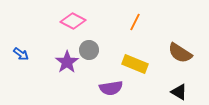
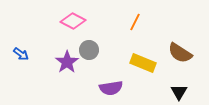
yellow rectangle: moved 8 px right, 1 px up
black triangle: rotated 30 degrees clockwise
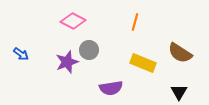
orange line: rotated 12 degrees counterclockwise
purple star: rotated 15 degrees clockwise
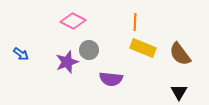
orange line: rotated 12 degrees counterclockwise
brown semicircle: moved 1 px down; rotated 20 degrees clockwise
yellow rectangle: moved 15 px up
purple semicircle: moved 9 px up; rotated 15 degrees clockwise
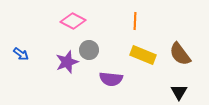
orange line: moved 1 px up
yellow rectangle: moved 7 px down
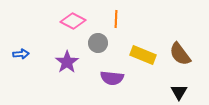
orange line: moved 19 px left, 2 px up
gray circle: moved 9 px right, 7 px up
blue arrow: rotated 42 degrees counterclockwise
purple star: rotated 15 degrees counterclockwise
purple semicircle: moved 1 px right, 1 px up
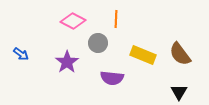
blue arrow: rotated 42 degrees clockwise
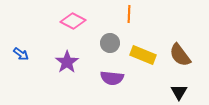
orange line: moved 13 px right, 5 px up
gray circle: moved 12 px right
brown semicircle: moved 1 px down
